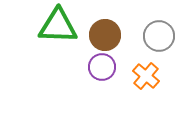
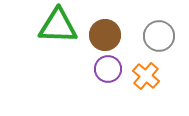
purple circle: moved 6 px right, 2 px down
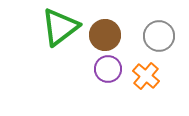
green triangle: moved 2 px right, 1 px down; rotated 39 degrees counterclockwise
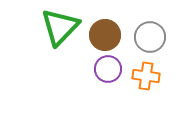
green triangle: rotated 9 degrees counterclockwise
gray circle: moved 9 px left, 1 px down
orange cross: rotated 32 degrees counterclockwise
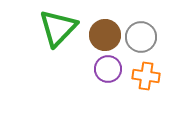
green triangle: moved 2 px left, 1 px down
gray circle: moved 9 px left
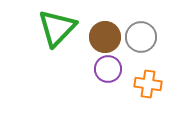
green triangle: moved 1 px left
brown circle: moved 2 px down
orange cross: moved 2 px right, 8 px down
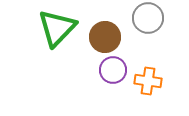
gray circle: moved 7 px right, 19 px up
purple circle: moved 5 px right, 1 px down
orange cross: moved 3 px up
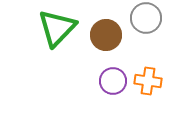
gray circle: moved 2 px left
brown circle: moved 1 px right, 2 px up
purple circle: moved 11 px down
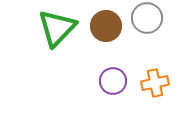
gray circle: moved 1 px right
brown circle: moved 9 px up
orange cross: moved 7 px right, 2 px down; rotated 20 degrees counterclockwise
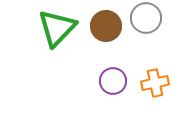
gray circle: moved 1 px left
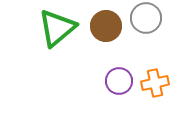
green triangle: rotated 6 degrees clockwise
purple circle: moved 6 px right
